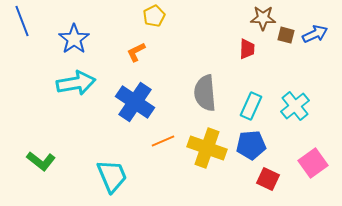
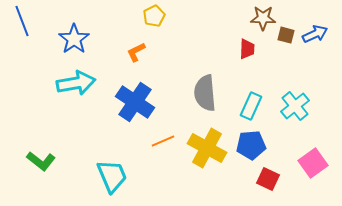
yellow cross: rotated 9 degrees clockwise
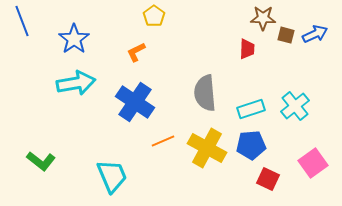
yellow pentagon: rotated 10 degrees counterclockwise
cyan rectangle: moved 3 px down; rotated 48 degrees clockwise
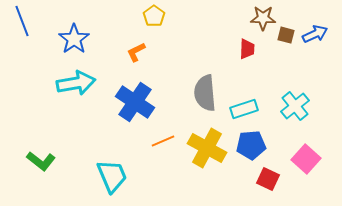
cyan rectangle: moved 7 px left
pink square: moved 7 px left, 4 px up; rotated 12 degrees counterclockwise
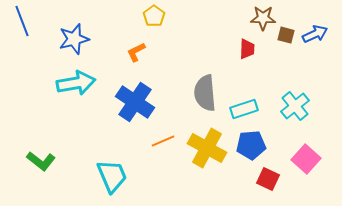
blue star: rotated 20 degrees clockwise
